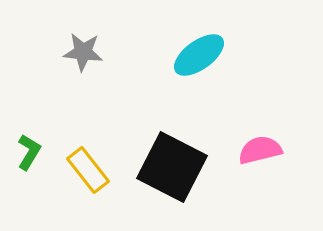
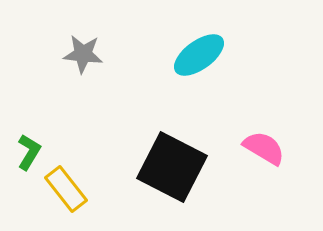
gray star: moved 2 px down
pink semicircle: moved 4 px right, 2 px up; rotated 45 degrees clockwise
yellow rectangle: moved 22 px left, 19 px down
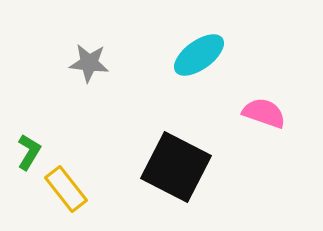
gray star: moved 6 px right, 9 px down
pink semicircle: moved 35 px up; rotated 12 degrees counterclockwise
black square: moved 4 px right
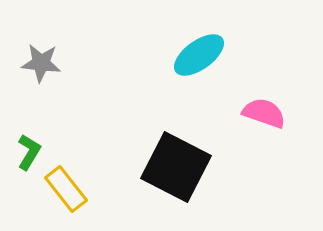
gray star: moved 48 px left
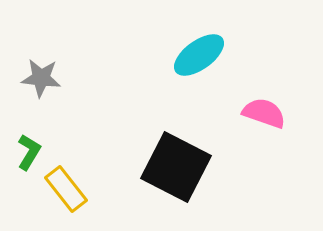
gray star: moved 15 px down
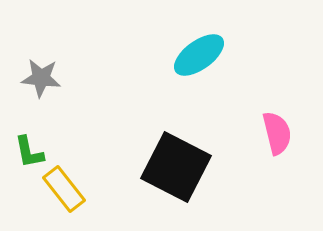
pink semicircle: moved 13 px right, 20 px down; rotated 57 degrees clockwise
green L-shape: rotated 138 degrees clockwise
yellow rectangle: moved 2 px left
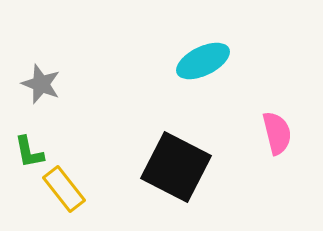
cyan ellipse: moved 4 px right, 6 px down; rotated 10 degrees clockwise
gray star: moved 6 px down; rotated 15 degrees clockwise
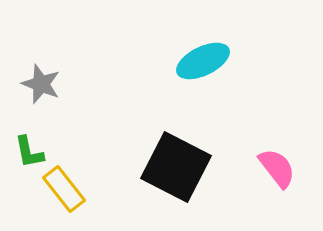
pink semicircle: moved 35 px down; rotated 24 degrees counterclockwise
